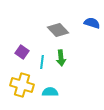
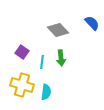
blue semicircle: rotated 28 degrees clockwise
cyan semicircle: moved 4 px left; rotated 98 degrees clockwise
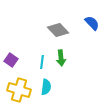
purple square: moved 11 px left, 8 px down
yellow cross: moved 3 px left, 5 px down
cyan semicircle: moved 5 px up
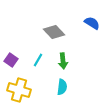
blue semicircle: rotated 14 degrees counterclockwise
gray diamond: moved 4 px left, 2 px down
green arrow: moved 2 px right, 3 px down
cyan line: moved 4 px left, 2 px up; rotated 24 degrees clockwise
cyan semicircle: moved 16 px right
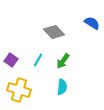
green arrow: rotated 42 degrees clockwise
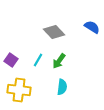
blue semicircle: moved 4 px down
green arrow: moved 4 px left
yellow cross: rotated 10 degrees counterclockwise
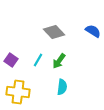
blue semicircle: moved 1 px right, 4 px down
yellow cross: moved 1 px left, 2 px down
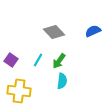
blue semicircle: rotated 56 degrees counterclockwise
cyan semicircle: moved 6 px up
yellow cross: moved 1 px right, 1 px up
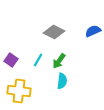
gray diamond: rotated 20 degrees counterclockwise
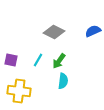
purple square: rotated 24 degrees counterclockwise
cyan semicircle: moved 1 px right
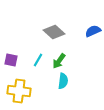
gray diamond: rotated 15 degrees clockwise
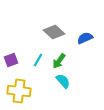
blue semicircle: moved 8 px left, 7 px down
purple square: rotated 32 degrees counterclockwise
cyan semicircle: rotated 49 degrees counterclockwise
